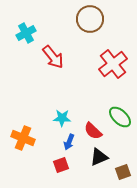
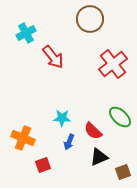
red square: moved 18 px left
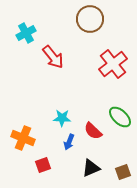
black triangle: moved 8 px left, 11 px down
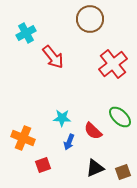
black triangle: moved 4 px right
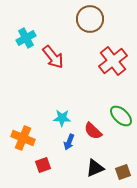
cyan cross: moved 5 px down
red cross: moved 3 px up
green ellipse: moved 1 px right, 1 px up
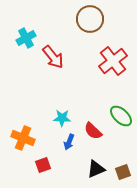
black triangle: moved 1 px right, 1 px down
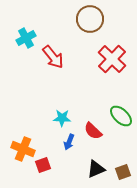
red cross: moved 1 px left, 2 px up; rotated 8 degrees counterclockwise
orange cross: moved 11 px down
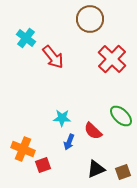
cyan cross: rotated 24 degrees counterclockwise
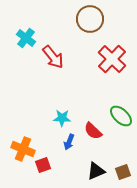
black triangle: moved 2 px down
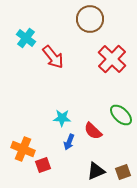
green ellipse: moved 1 px up
